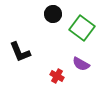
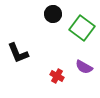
black L-shape: moved 2 px left, 1 px down
purple semicircle: moved 3 px right, 3 px down
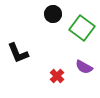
red cross: rotated 16 degrees clockwise
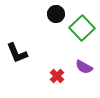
black circle: moved 3 px right
green square: rotated 10 degrees clockwise
black L-shape: moved 1 px left
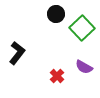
black L-shape: rotated 120 degrees counterclockwise
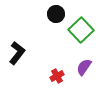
green square: moved 1 px left, 2 px down
purple semicircle: rotated 96 degrees clockwise
red cross: rotated 16 degrees clockwise
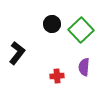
black circle: moved 4 px left, 10 px down
purple semicircle: rotated 30 degrees counterclockwise
red cross: rotated 24 degrees clockwise
